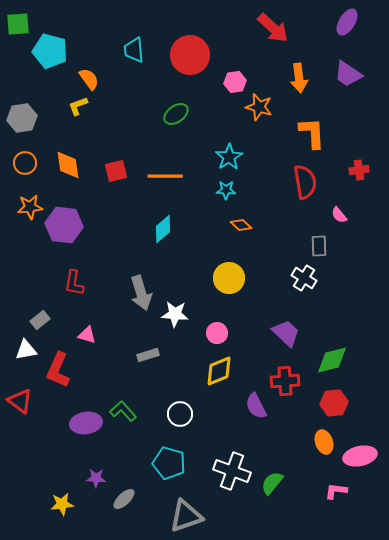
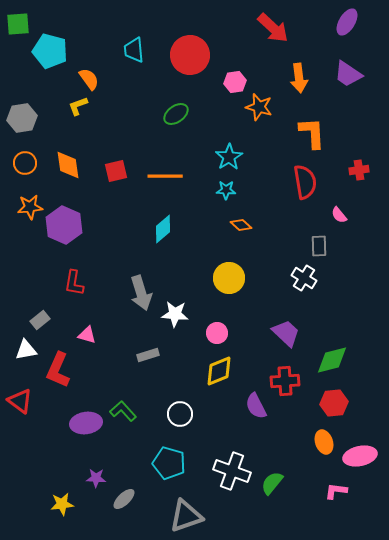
purple hexagon at (64, 225): rotated 18 degrees clockwise
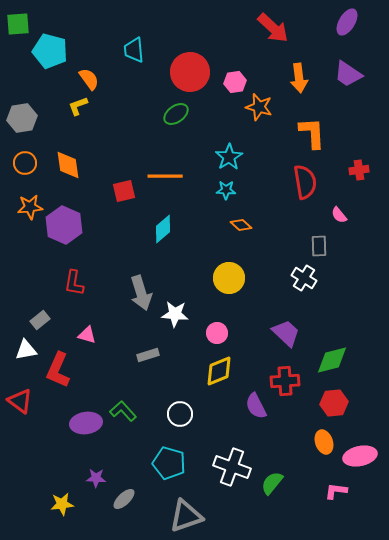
red circle at (190, 55): moved 17 px down
red square at (116, 171): moved 8 px right, 20 px down
white cross at (232, 471): moved 4 px up
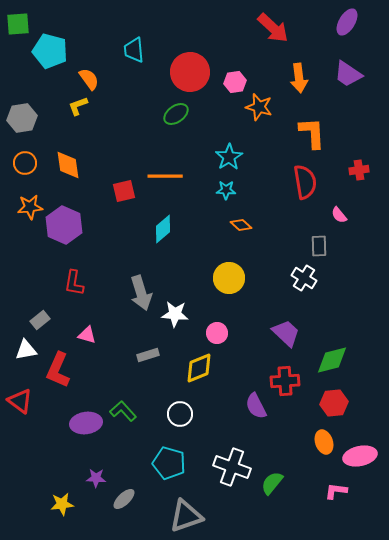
yellow diamond at (219, 371): moved 20 px left, 3 px up
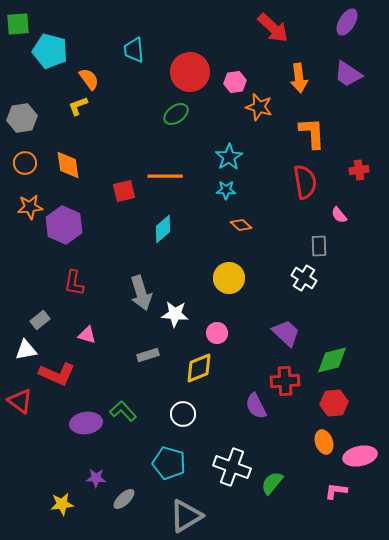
red L-shape at (58, 370): moved 1 px left, 4 px down; rotated 90 degrees counterclockwise
white circle at (180, 414): moved 3 px right
gray triangle at (186, 516): rotated 12 degrees counterclockwise
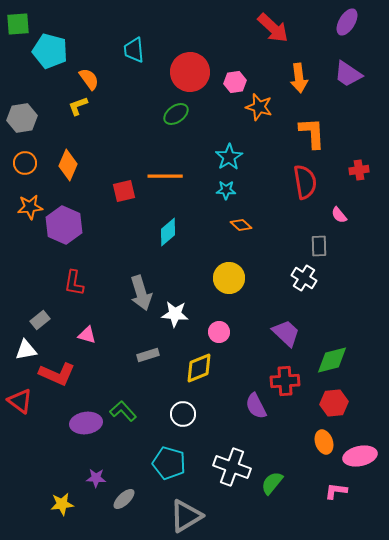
orange diamond at (68, 165): rotated 32 degrees clockwise
cyan diamond at (163, 229): moved 5 px right, 3 px down
pink circle at (217, 333): moved 2 px right, 1 px up
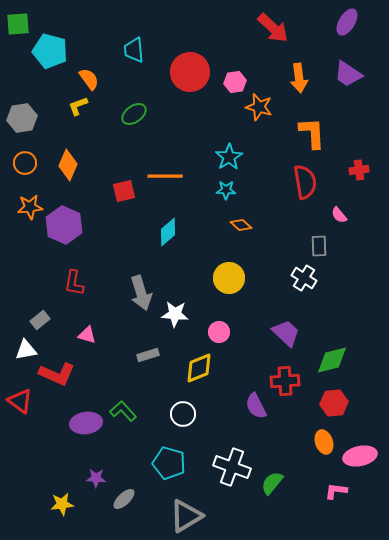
green ellipse at (176, 114): moved 42 px left
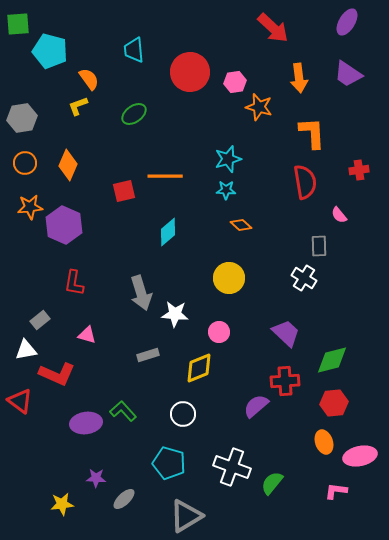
cyan star at (229, 157): moved 1 px left, 2 px down; rotated 16 degrees clockwise
purple semicircle at (256, 406): rotated 76 degrees clockwise
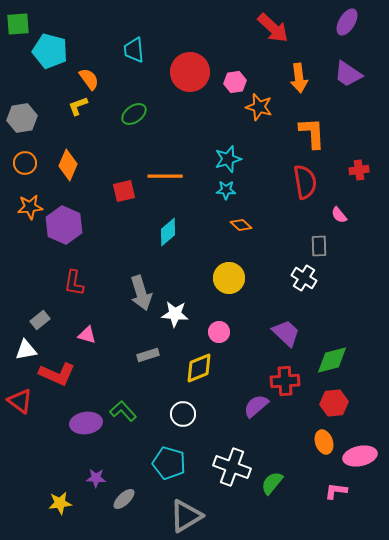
yellow star at (62, 504): moved 2 px left, 1 px up
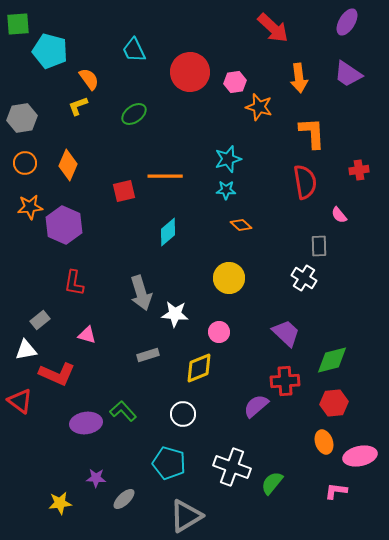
cyan trapezoid at (134, 50): rotated 20 degrees counterclockwise
